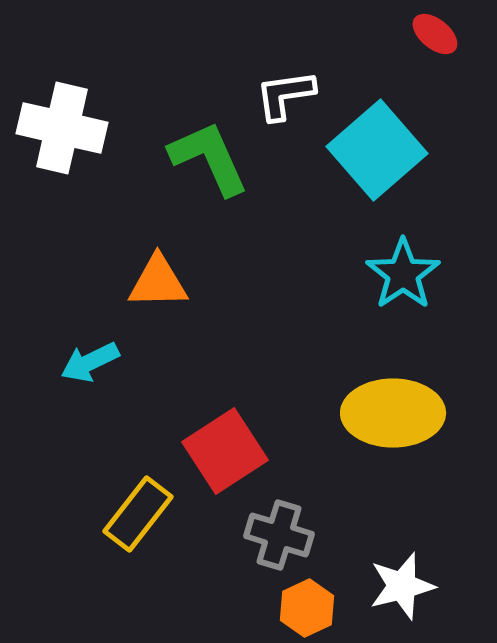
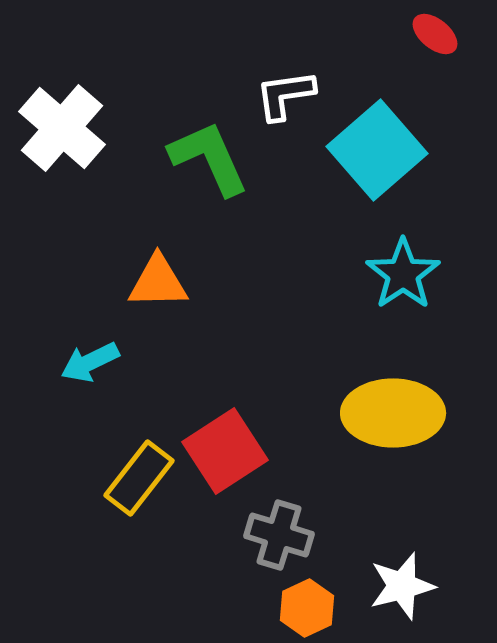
white cross: rotated 28 degrees clockwise
yellow rectangle: moved 1 px right, 36 px up
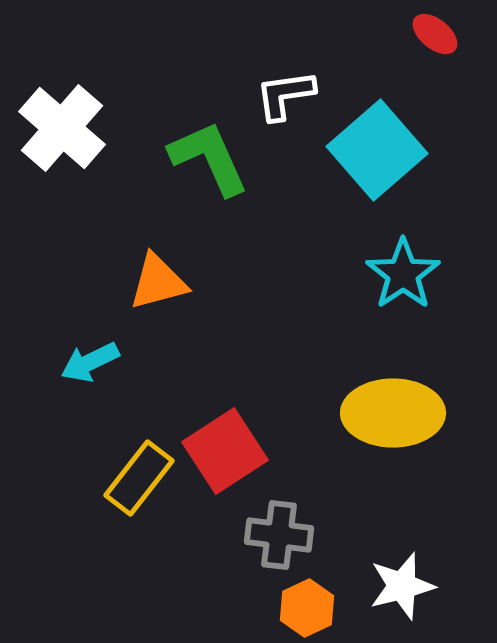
orange triangle: rotated 14 degrees counterclockwise
gray cross: rotated 10 degrees counterclockwise
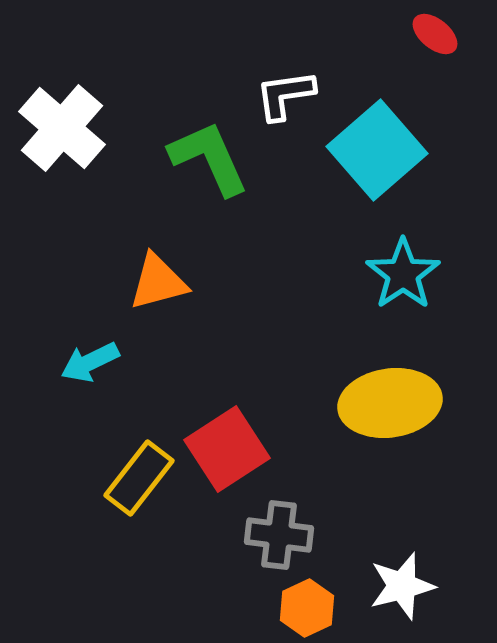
yellow ellipse: moved 3 px left, 10 px up; rotated 8 degrees counterclockwise
red square: moved 2 px right, 2 px up
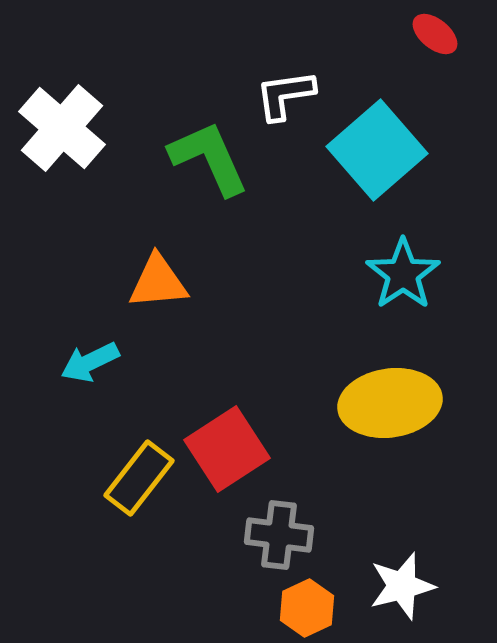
orange triangle: rotated 10 degrees clockwise
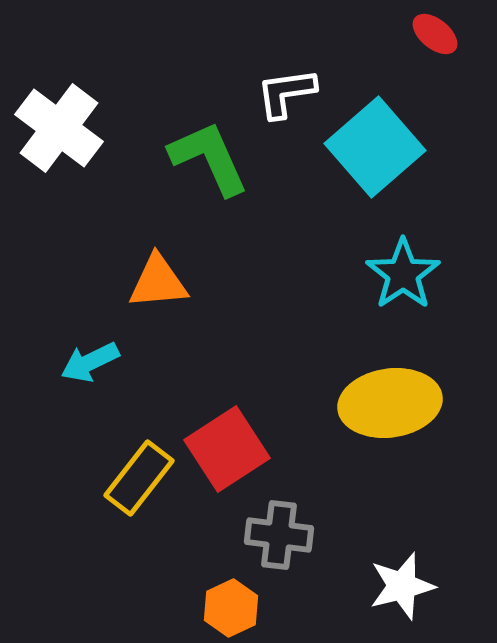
white L-shape: moved 1 px right, 2 px up
white cross: moved 3 px left; rotated 4 degrees counterclockwise
cyan square: moved 2 px left, 3 px up
orange hexagon: moved 76 px left
